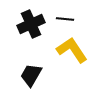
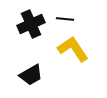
yellow L-shape: moved 1 px right, 1 px up
black trapezoid: rotated 150 degrees counterclockwise
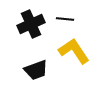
yellow L-shape: moved 1 px right, 2 px down
black trapezoid: moved 5 px right, 5 px up; rotated 10 degrees clockwise
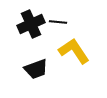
black line: moved 7 px left, 3 px down
black trapezoid: moved 1 px up
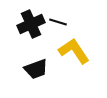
black line: rotated 12 degrees clockwise
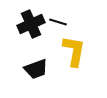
yellow L-shape: rotated 44 degrees clockwise
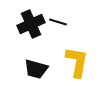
yellow L-shape: moved 3 px right, 11 px down
black trapezoid: rotated 35 degrees clockwise
